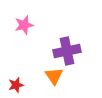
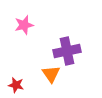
orange triangle: moved 3 px left, 2 px up
red star: rotated 28 degrees clockwise
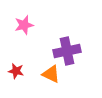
orange triangle: rotated 30 degrees counterclockwise
red star: moved 14 px up
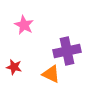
pink star: rotated 30 degrees counterclockwise
red star: moved 2 px left, 4 px up
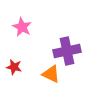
pink star: moved 2 px left, 2 px down
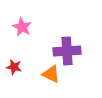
purple cross: rotated 8 degrees clockwise
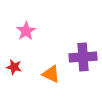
pink star: moved 4 px right, 4 px down; rotated 12 degrees clockwise
purple cross: moved 16 px right, 6 px down
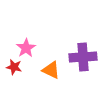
pink star: moved 17 px down
orange triangle: moved 4 px up
